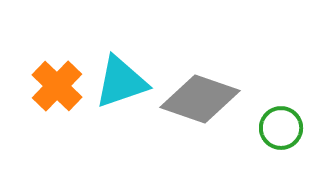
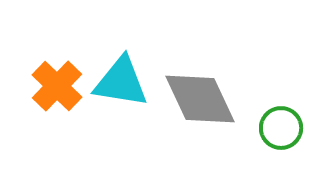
cyan triangle: rotated 28 degrees clockwise
gray diamond: rotated 46 degrees clockwise
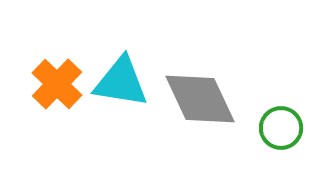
orange cross: moved 2 px up
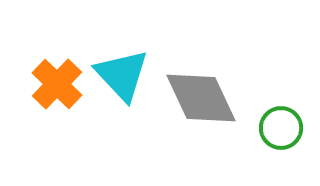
cyan triangle: moved 1 px right, 7 px up; rotated 38 degrees clockwise
gray diamond: moved 1 px right, 1 px up
